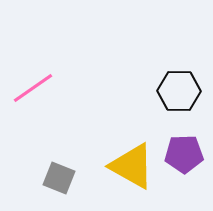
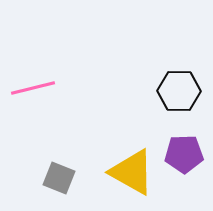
pink line: rotated 21 degrees clockwise
yellow triangle: moved 6 px down
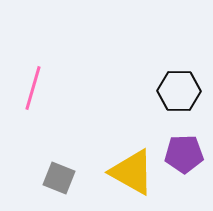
pink line: rotated 60 degrees counterclockwise
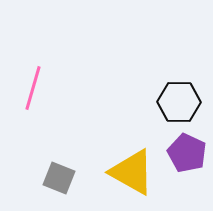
black hexagon: moved 11 px down
purple pentagon: moved 3 px right, 1 px up; rotated 27 degrees clockwise
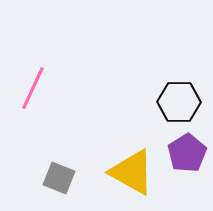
pink line: rotated 9 degrees clockwise
purple pentagon: rotated 15 degrees clockwise
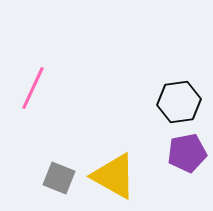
black hexagon: rotated 9 degrees counterclockwise
purple pentagon: rotated 21 degrees clockwise
yellow triangle: moved 18 px left, 4 px down
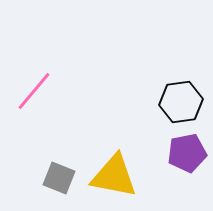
pink line: moved 1 px right, 3 px down; rotated 15 degrees clockwise
black hexagon: moved 2 px right
yellow triangle: rotated 18 degrees counterclockwise
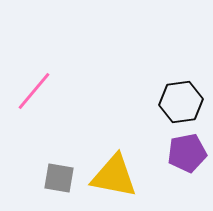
gray square: rotated 12 degrees counterclockwise
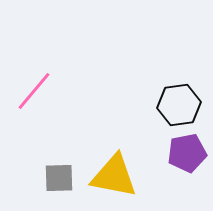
black hexagon: moved 2 px left, 3 px down
gray square: rotated 12 degrees counterclockwise
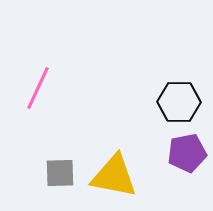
pink line: moved 4 px right, 3 px up; rotated 15 degrees counterclockwise
black hexagon: moved 3 px up; rotated 9 degrees clockwise
gray square: moved 1 px right, 5 px up
